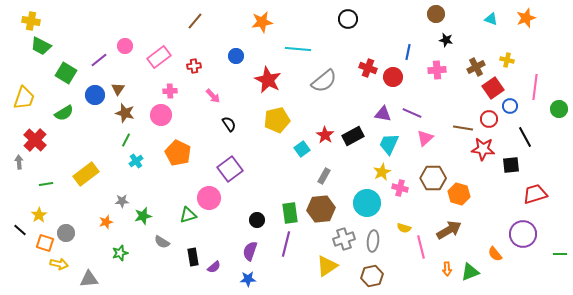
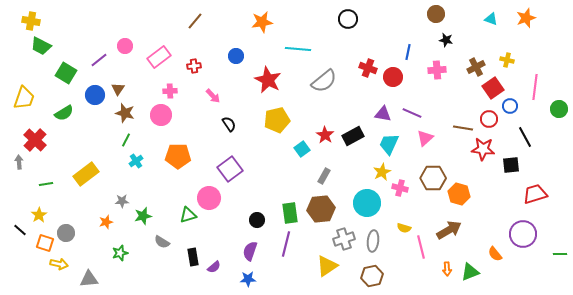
orange pentagon at (178, 153): moved 3 px down; rotated 25 degrees counterclockwise
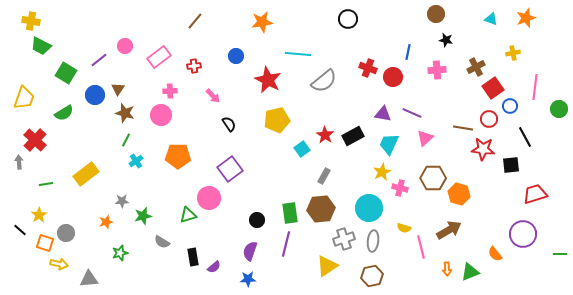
cyan line at (298, 49): moved 5 px down
yellow cross at (507, 60): moved 6 px right, 7 px up; rotated 24 degrees counterclockwise
cyan circle at (367, 203): moved 2 px right, 5 px down
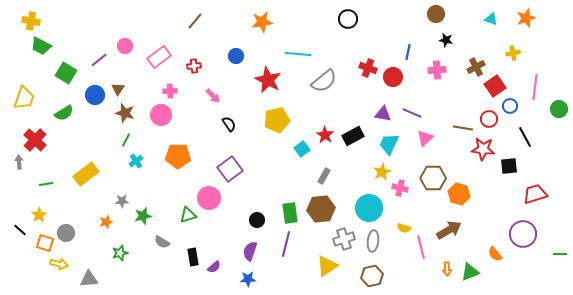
red square at (493, 88): moved 2 px right, 2 px up
black square at (511, 165): moved 2 px left, 1 px down
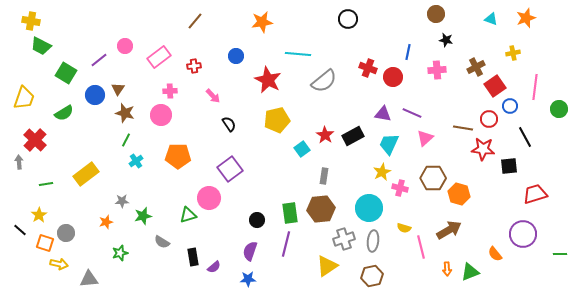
gray rectangle at (324, 176): rotated 21 degrees counterclockwise
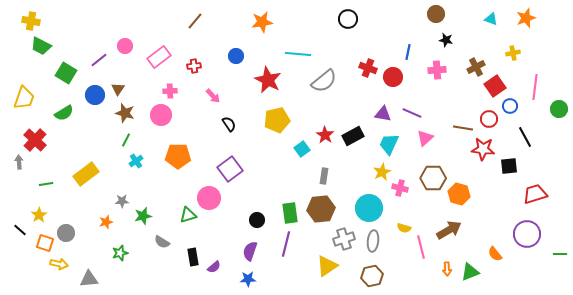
purple circle at (523, 234): moved 4 px right
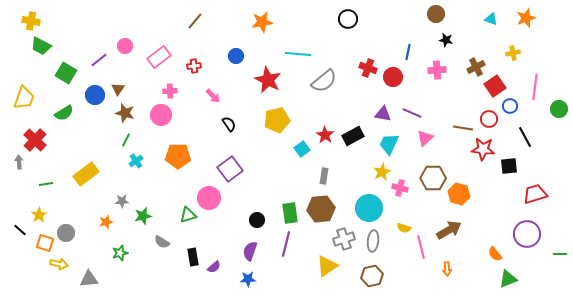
green triangle at (470, 272): moved 38 px right, 7 px down
